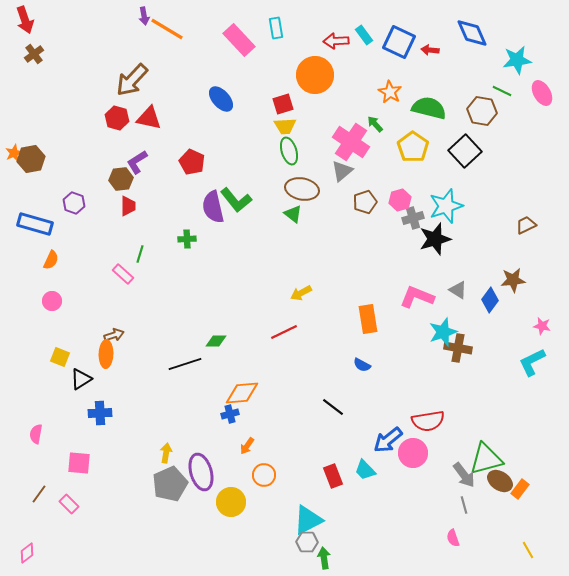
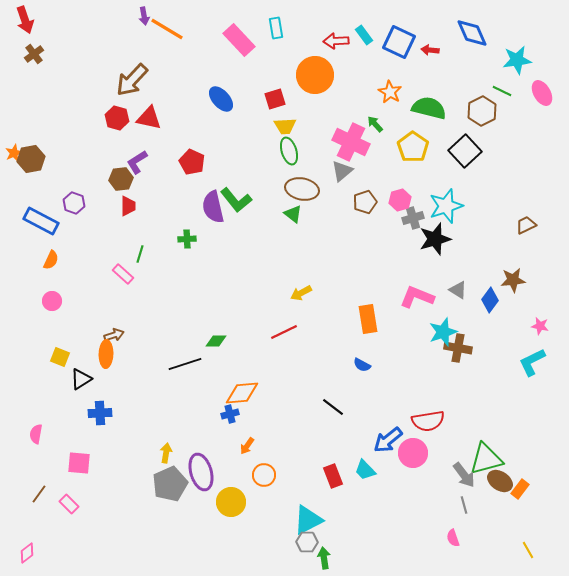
red square at (283, 104): moved 8 px left, 5 px up
brown hexagon at (482, 111): rotated 24 degrees clockwise
pink cross at (351, 142): rotated 9 degrees counterclockwise
blue rectangle at (35, 224): moved 6 px right, 3 px up; rotated 12 degrees clockwise
pink star at (542, 326): moved 2 px left
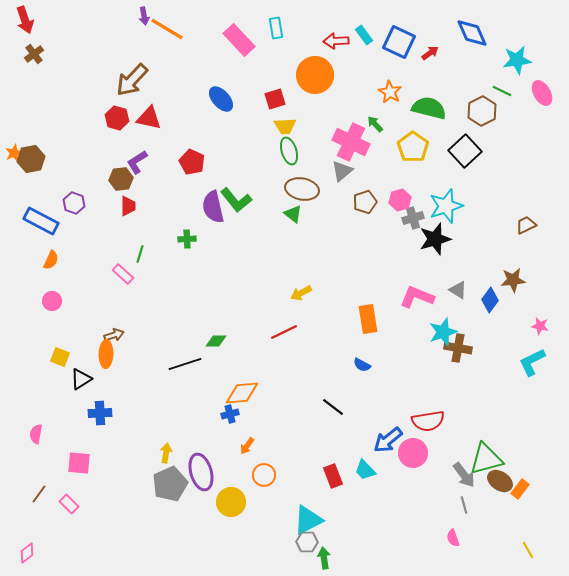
red arrow at (430, 50): moved 3 px down; rotated 138 degrees clockwise
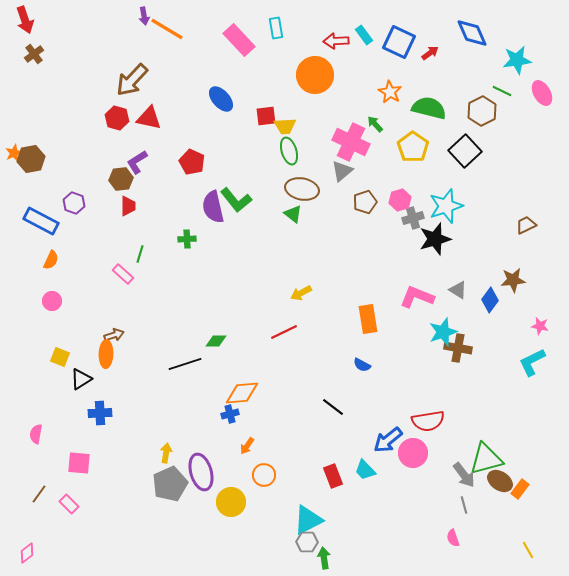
red square at (275, 99): moved 9 px left, 17 px down; rotated 10 degrees clockwise
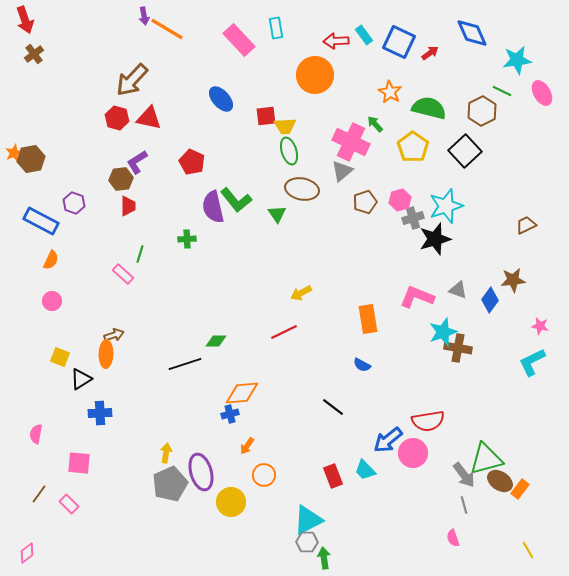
green triangle at (293, 214): moved 16 px left; rotated 18 degrees clockwise
gray triangle at (458, 290): rotated 12 degrees counterclockwise
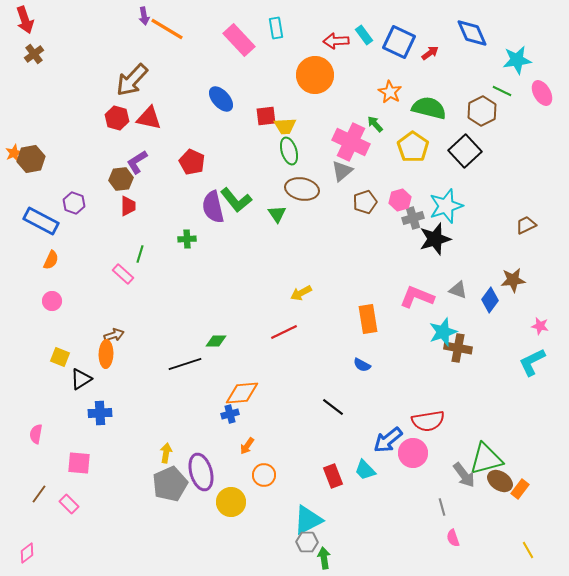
gray line at (464, 505): moved 22 px left, 2 px down
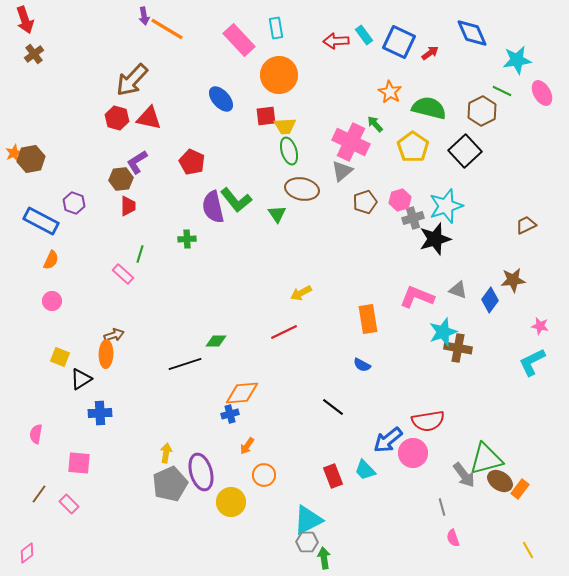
orange circle at (315, 75): moved 36 px left
